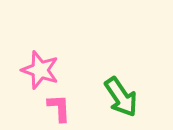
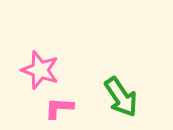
pink L-shape: rotated 84 degrees counterclockwise
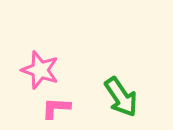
pink L-shape: moved 3 px left
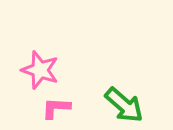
green arrow: moved 3 px right, 8 px down; rotated 15 degrees counterclockwise
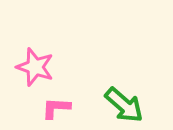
pink star: moved 5 px left, 3 px up
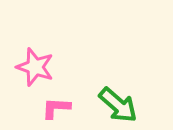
green arrow: moved 6 px left
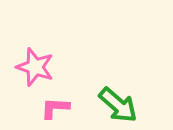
pink L-shape: moved 1 px left
